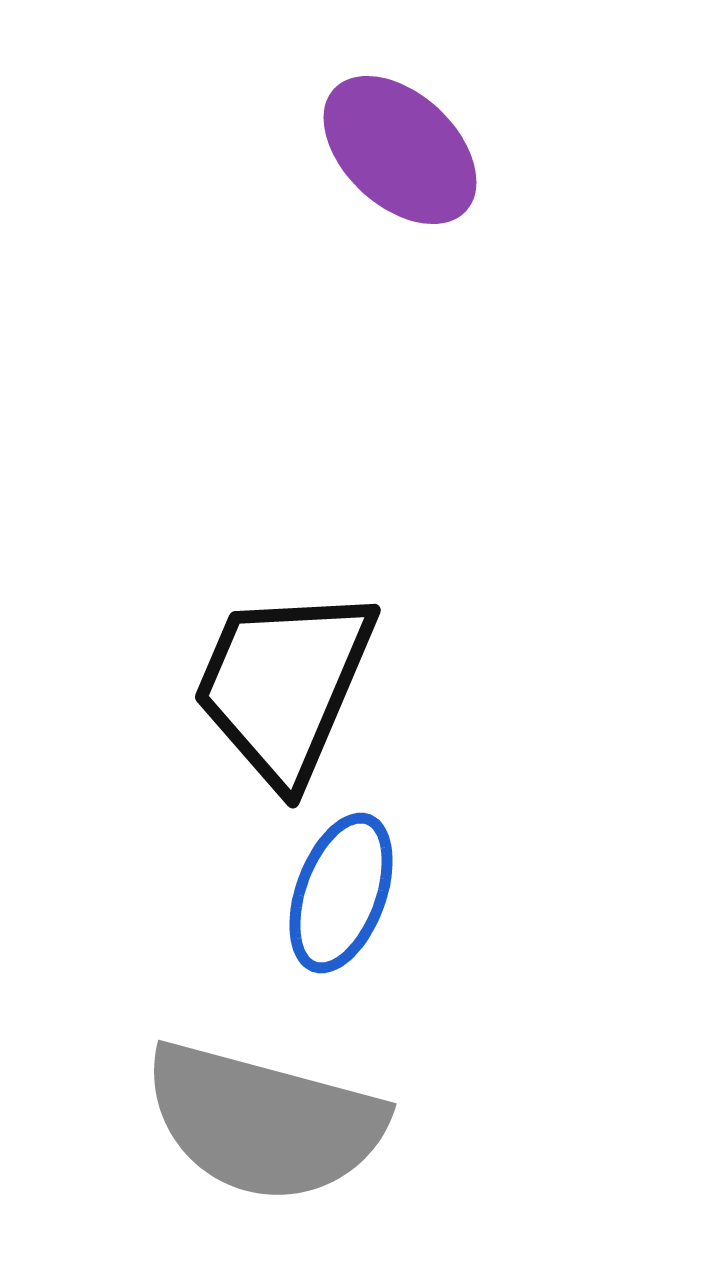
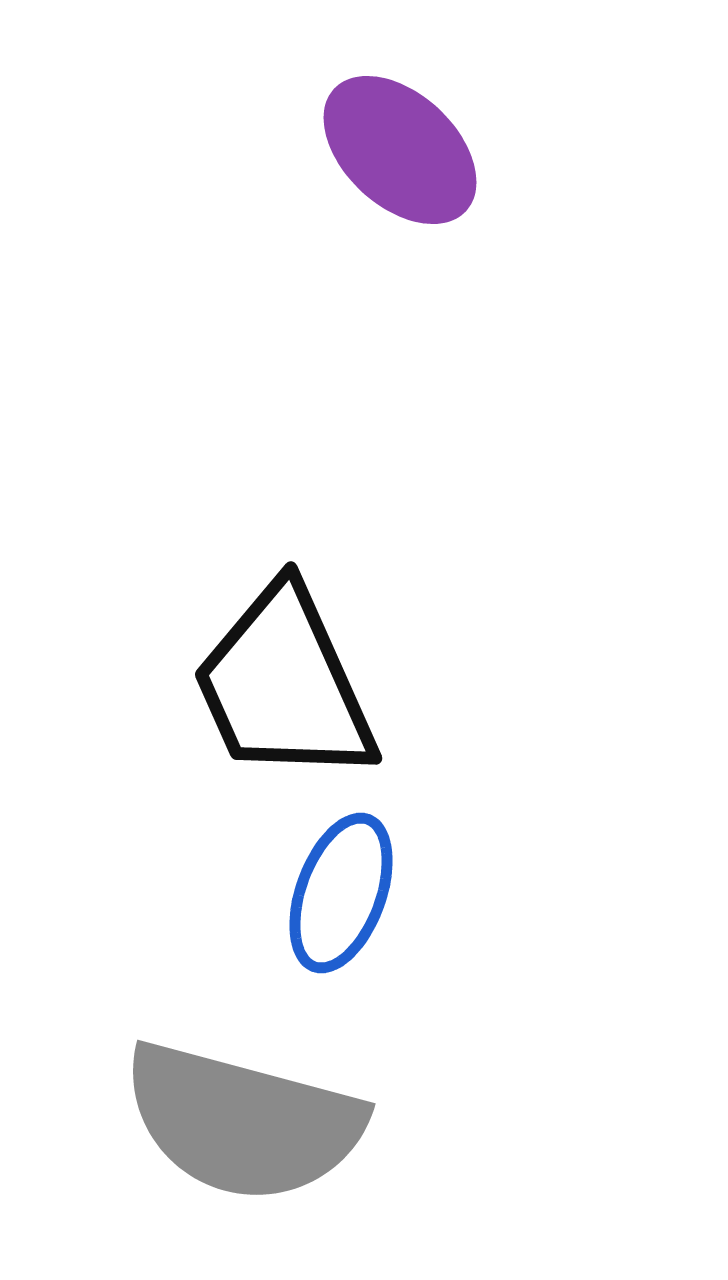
black trapezoid: rotated 47 degrees counterclockwise
gray semicircle: moved 21 px left
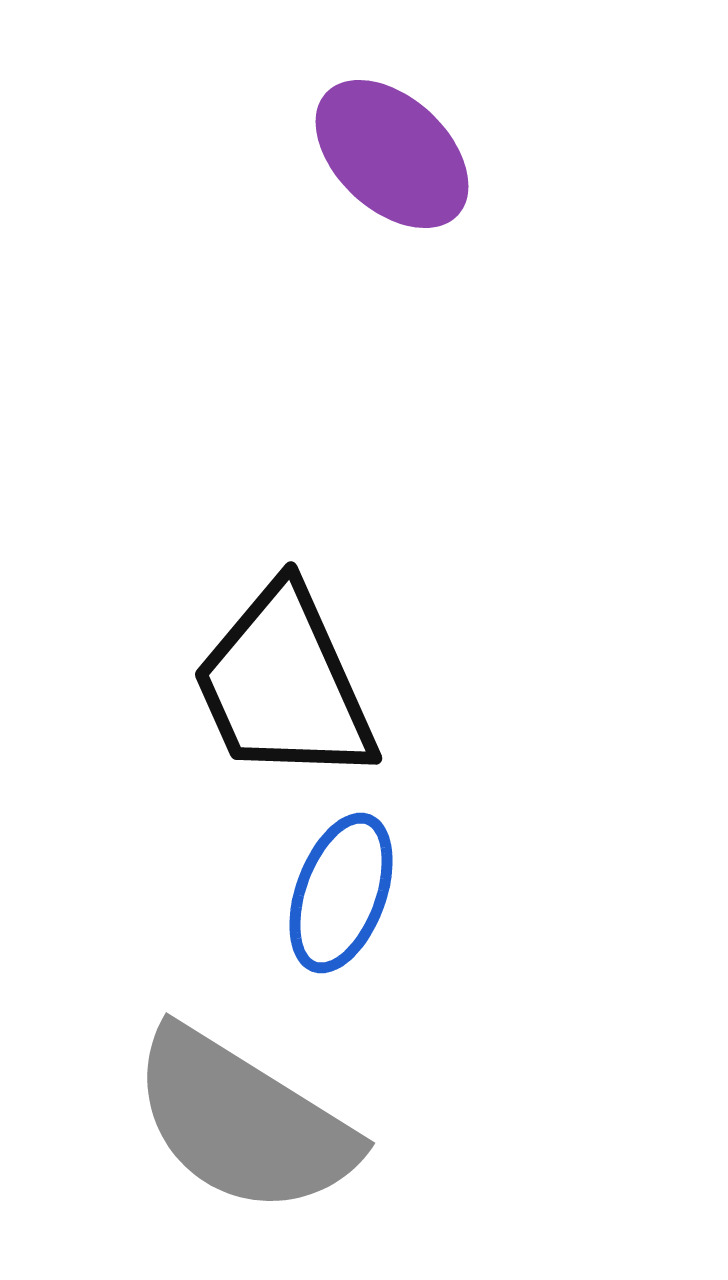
purple ellipse: moved 8 px left, 4 px down
gray semicircle: rotated 17 degrees clockwise
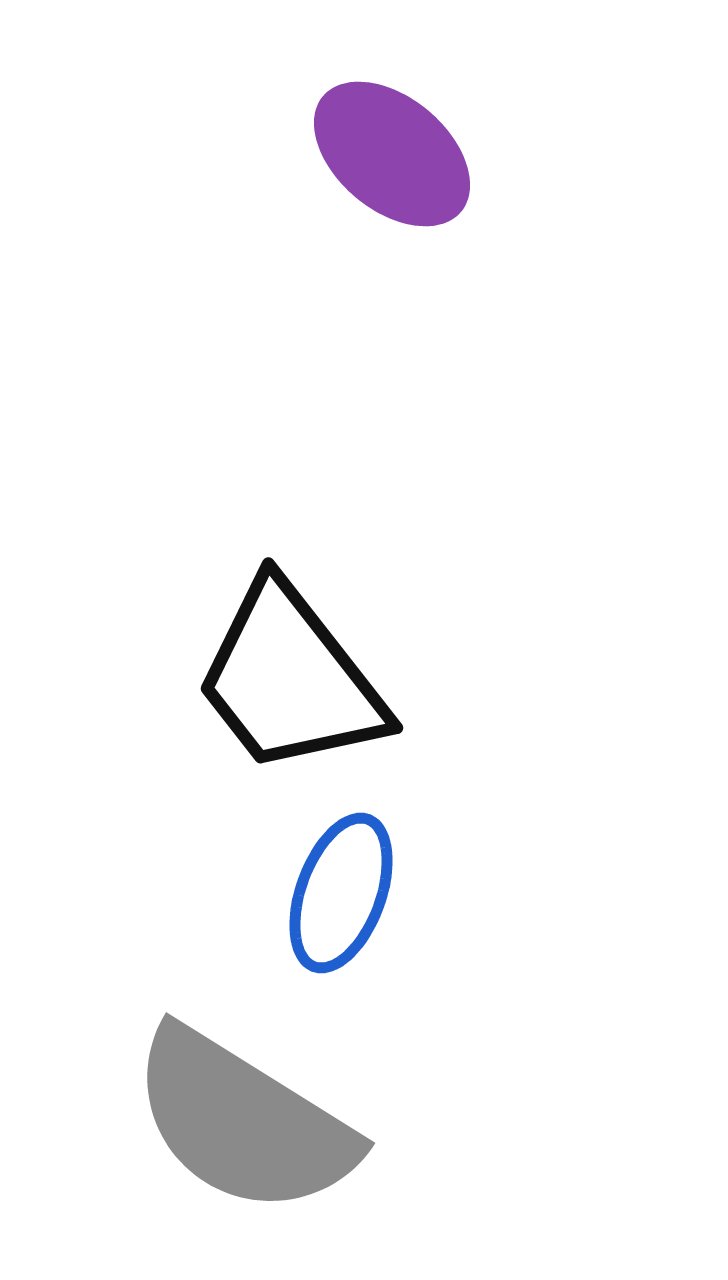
purple ellipse: rotated 3 degrees counterclockwise
black trapezoid: moved 6 px right, 6 px up; rotated 14 degrees counterclockwise
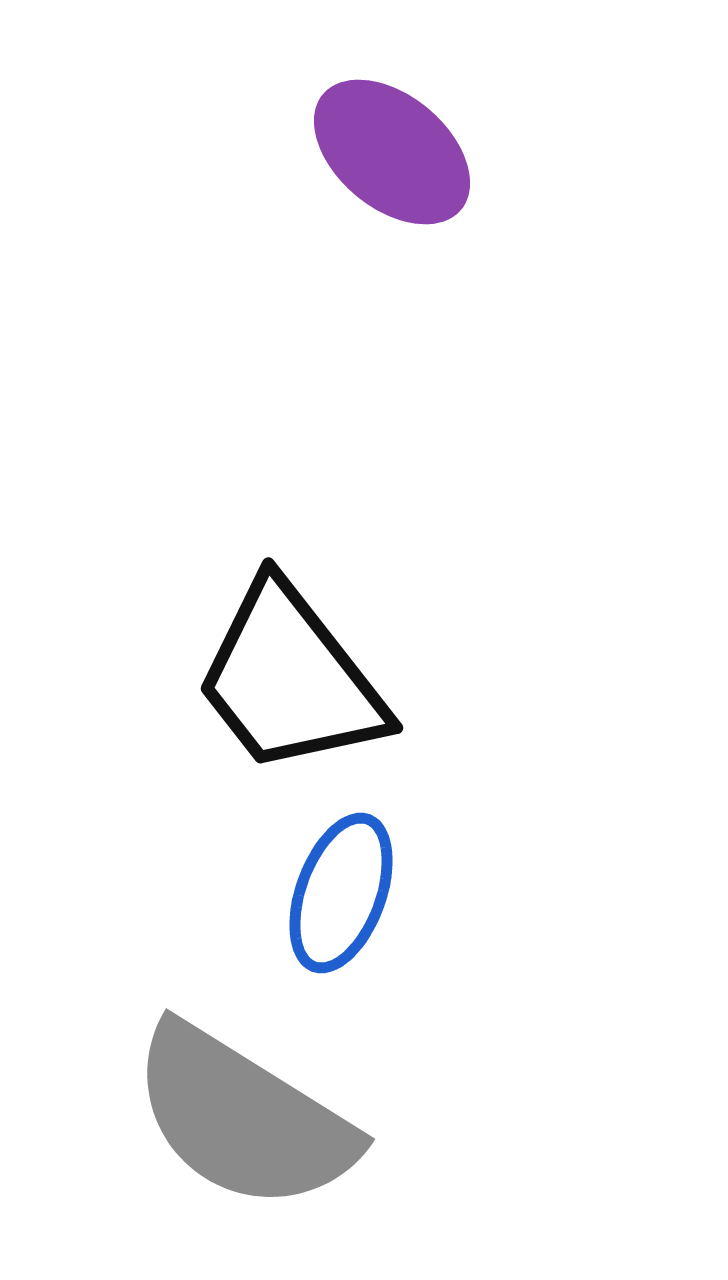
purple ellipse: moved 2 px up
gray semicircle: moved 4 px up
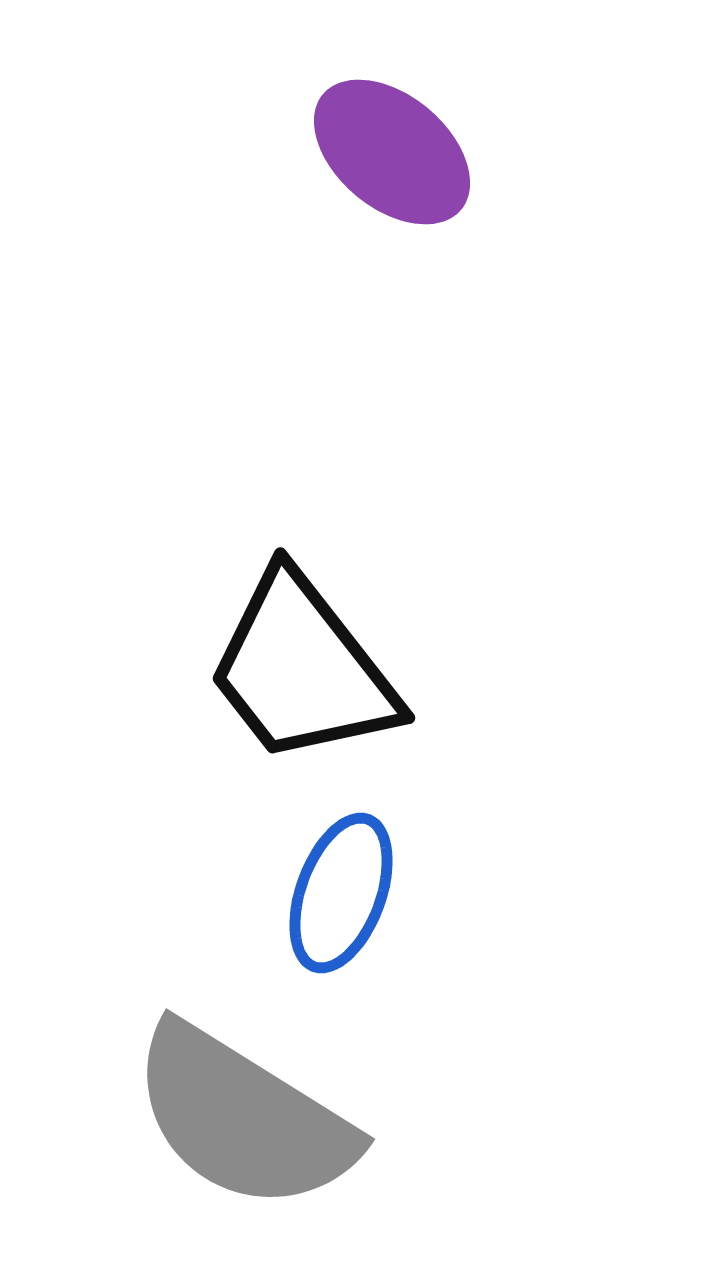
black trapezoid: moved 12 px right, 10 px up
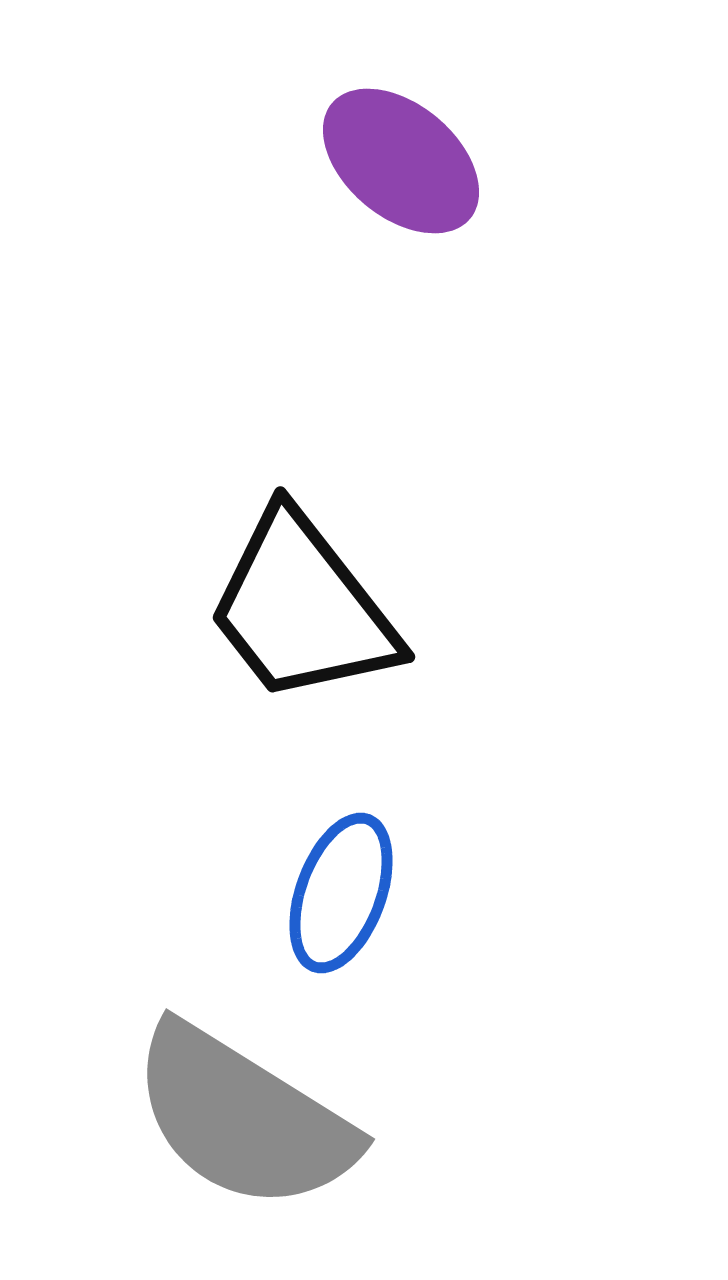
purple ellipse: moved 9 px right, 9 px down
black trapezoid: moved 61 px up
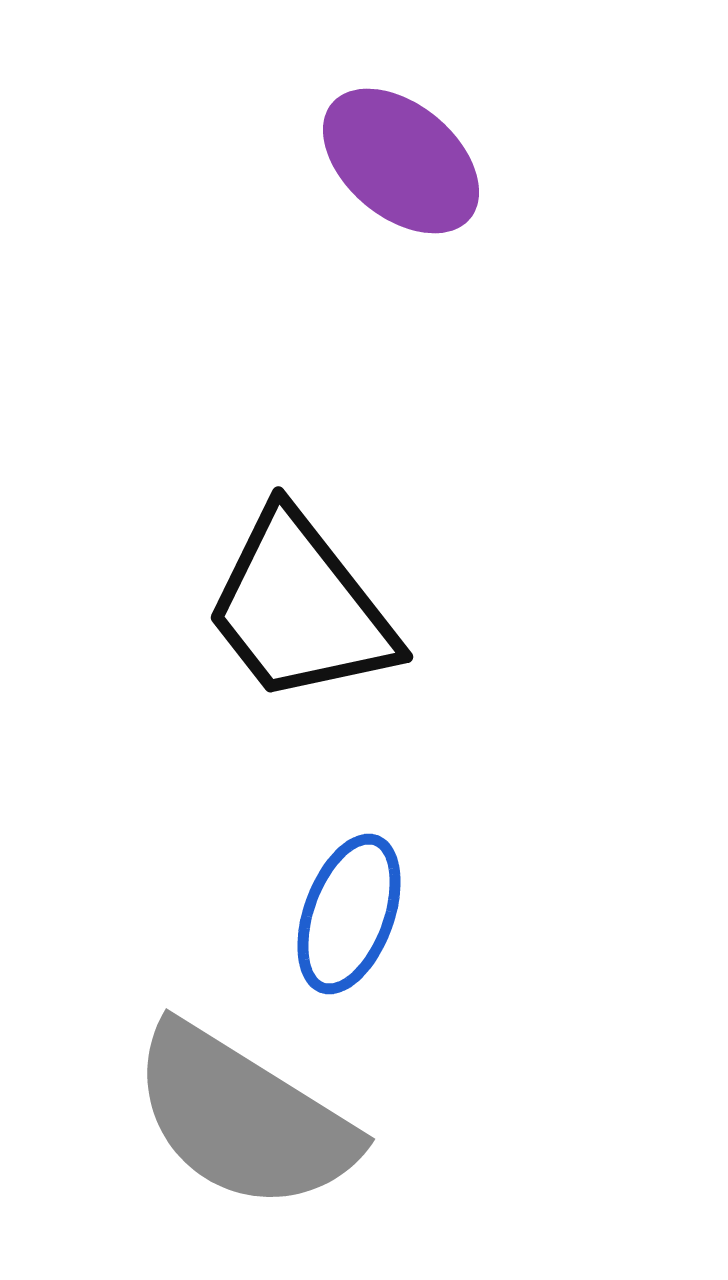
black trapezoid: moved 2 px left
blue ellipse: moved 8 px right, 21 px down
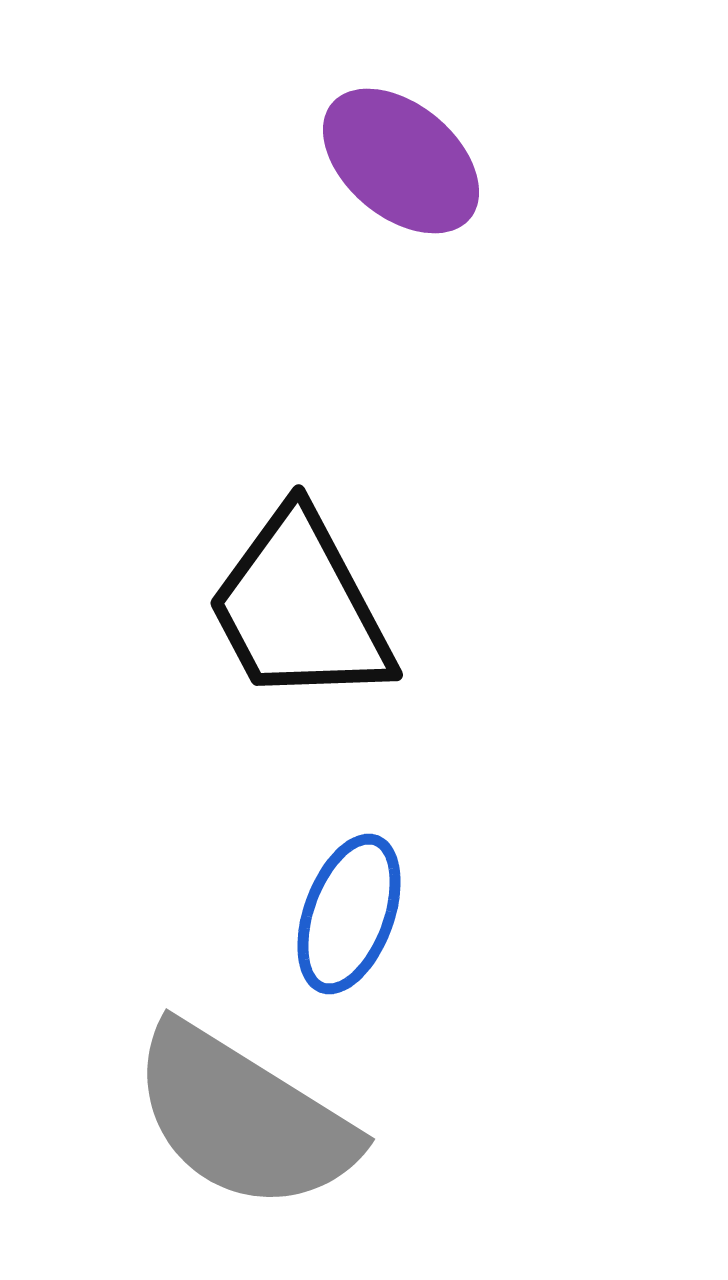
black trapezoid: rotated 10 degrees clockwise
